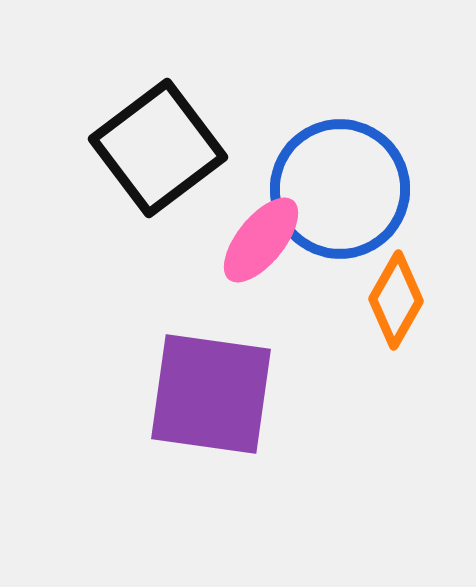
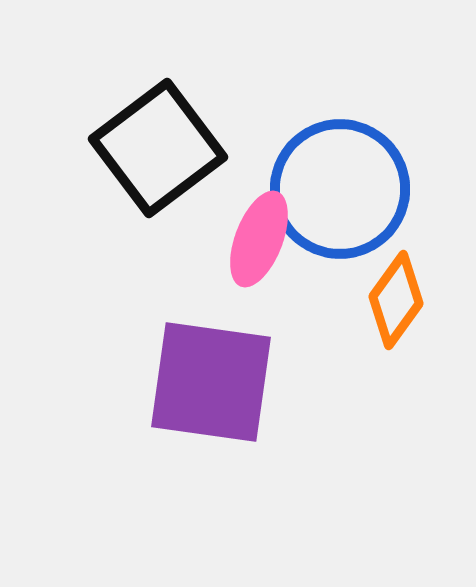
pink ellipse: moved 2 px left, 1 px up; rotated 18 degrees counterclockwise
orange diamond: rotated 6 degrees clockwise
purple square: moved 12 px up
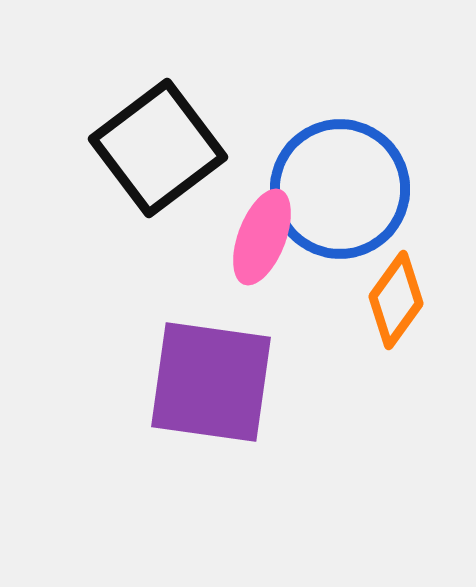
pink ellipse: moved 3 px right, 2 px up
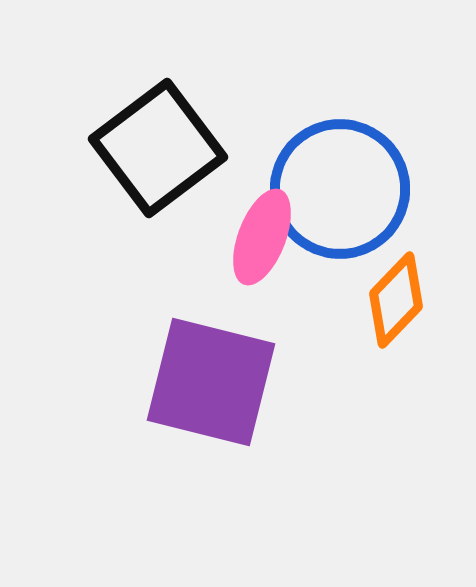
orange diamond: rotated 8 degrees clockwise
purple square: rotated 6 degrees clockwise
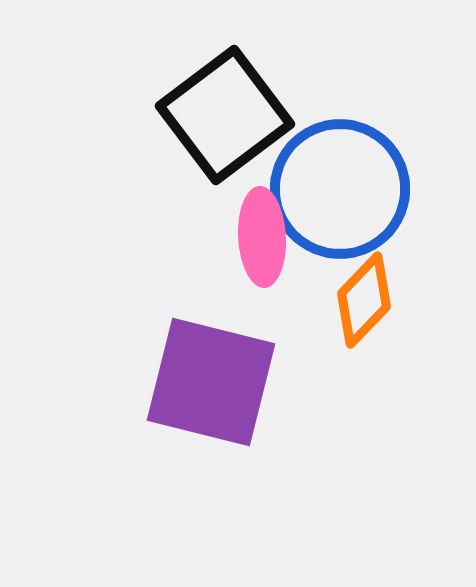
black square: moved 67 px right, 33 px up
pink ellipse: rotated 24 degrees counterclockwise
orange diamond: moved 32 px left
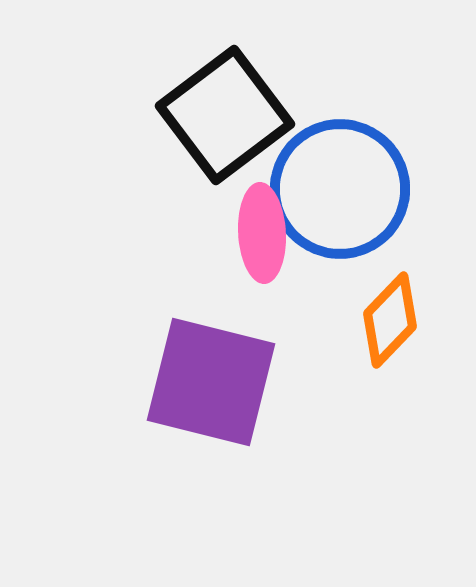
pink ellipse: moved 4 px up
orange diamond: moved 26 px right, 20 px down
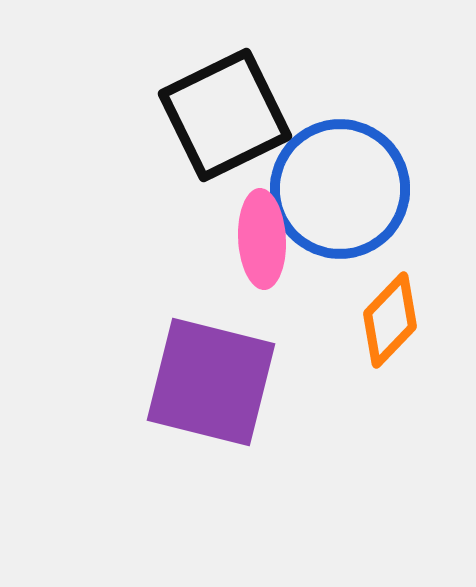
black square: rotated 11 degrees clockwise
pink ellipse: moved 6 px down
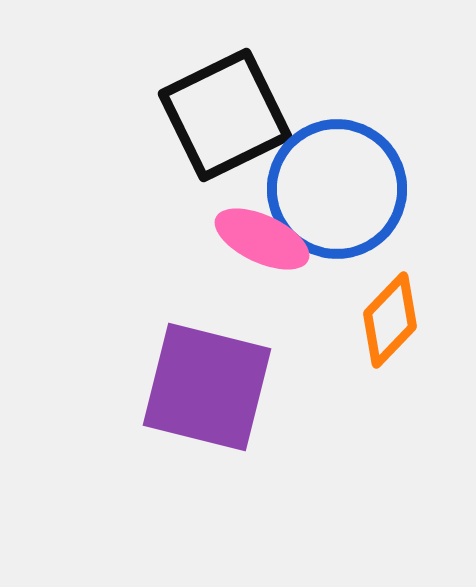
blue circle: moved 3 px left
pink ellipse: rotated 62 degrees counterclockwise
purple square: moved 4 px left, 5 px down
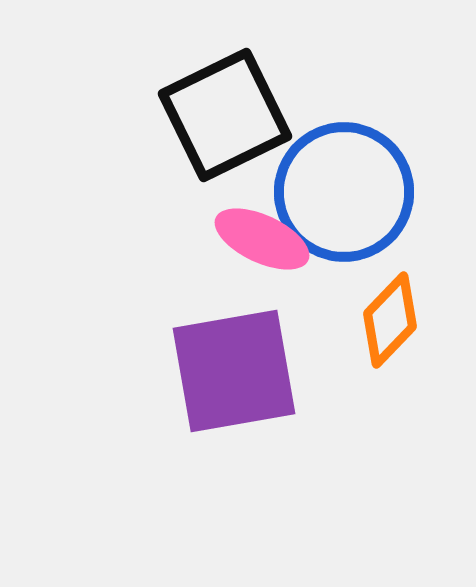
blue circle: moved 7 px right, 3 px down
purple square: moved 27 px right, 16 px up; rotated 24 degrees counterclockwise
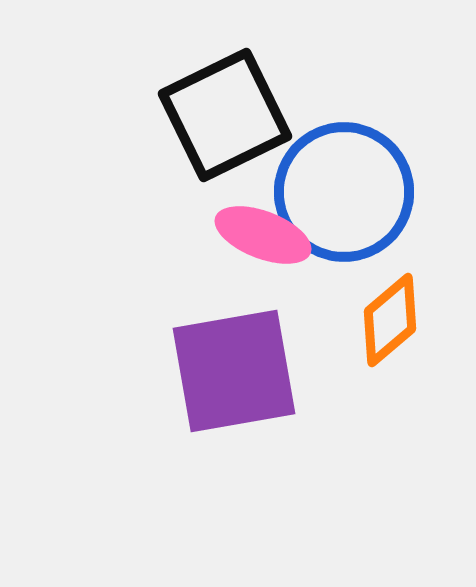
pink ellipse: moved 1 px right, 4 px up; rotated 4 degrees counterclockwise
orange diamond: rotated 6 degrees clockwise
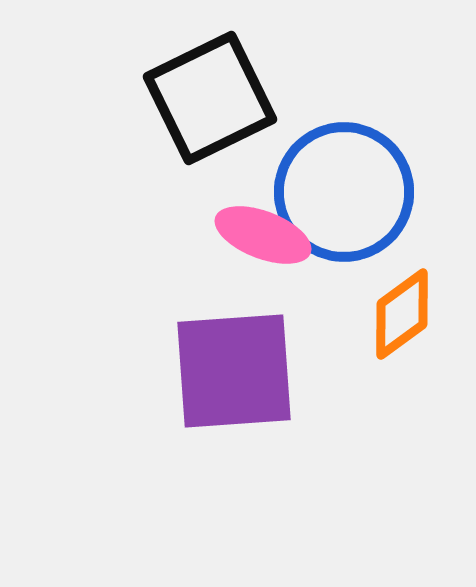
black square: moved 15 px left, 17 px up
orange diamond: moved 12 px right, 6 px up; rotated 4 degrees clockwise
purple square: rotated 6 degrees clockwise
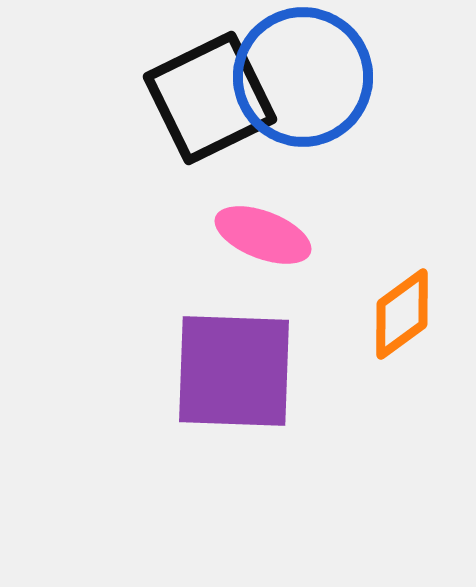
blue circle: moved 41 px left, 115 px up
purple square: rotated 6 degrees clockwise
